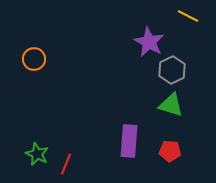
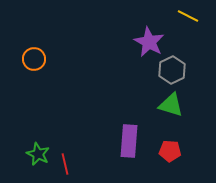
green star: moved 1 px right
red line: moved 1 px left; rotated 35 degrees counterclockwise
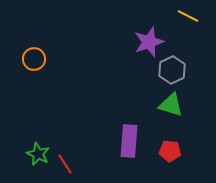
purple star: rotated 24 degrees clockwise
red line: rotated 20 degrees counterclockwise
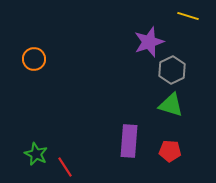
yellow line: rotated 10 degrees counterclockwise
green star: moved 2 px left
red line: moved 3 px down
